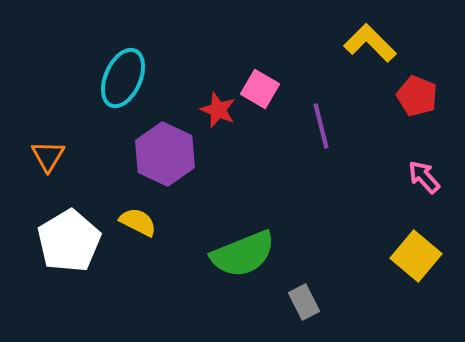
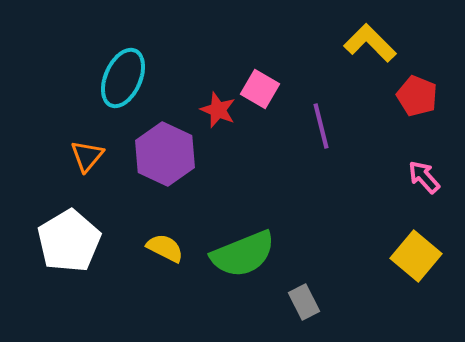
orange triangle: moved 39 px right; rotated 9 degrees clockwise
yellow semicircle: moved 27 px right, 26 px down
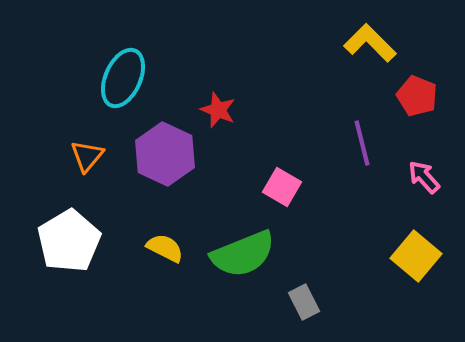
pink square: moved 22 px right, 98 px down
purple line: moved 41 px right, 17 px down
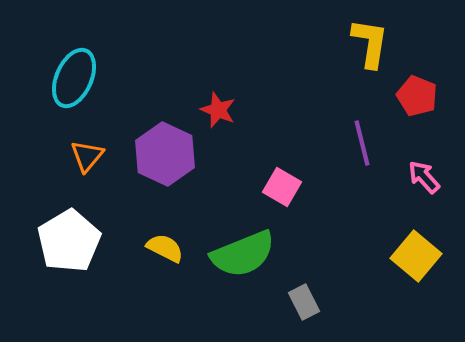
yellow L-shape: rotated 54 degrees clockwise
cyan ellipse: moved 49 px left
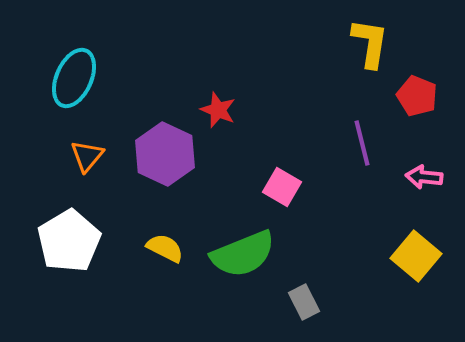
pink arrow: rotated 42 degrees counterclockwise
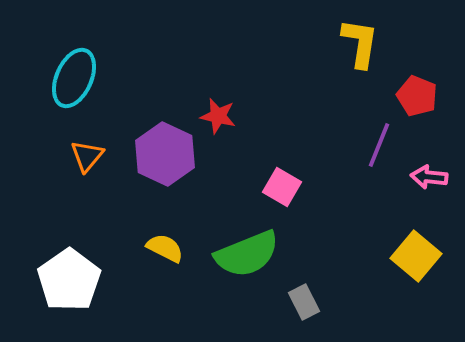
yellow L-shape: moved 10 px left
red star: moved 6 px down; rotated 9 degrees counterclockwise
purple line: moved 17 px right, 2 px down; rotated 36 degrees clockwise
pink arrow: moved 5 px right
white pentagon: moved 39 px down; rotated 4 degrees counterclockwise
green semicircle: moved 4 px right
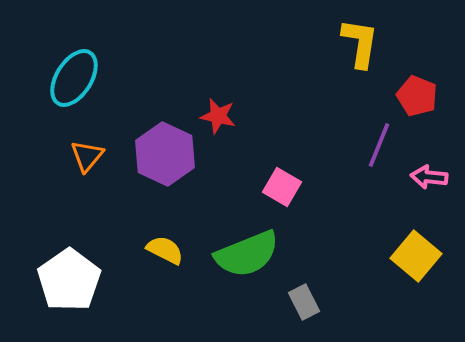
cyan ellipse: rotated 8 degrees clockwise
yellow semicircle: moved 2 px down
